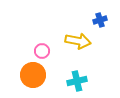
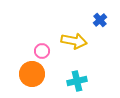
blue cross: rotated 24 degrees counterclockwise
yellow arrow: moved 4 px left
orange circle: moved 1 px left, 1 px up
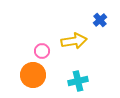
yellow arrow: rotated 20 degrees counterclockwise
orange circle: moved 1 px right, 1 px down
cyan cross: moved 1 px right
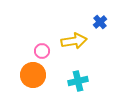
blue cross: moved 2 px down
